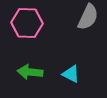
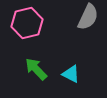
pink hexagon: rotated 16 degrees counterclockwise
green arrow: moved 6 px right, 3 px up; rotated 40 degrees clockwise
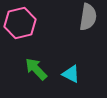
gray semicircle: rotated 16 degrees counterclockwise
pink hexagon: moved 7 px left
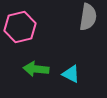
pink hexagon: moved 4 px down
green arrow: rotated 40 degrees counterclockwise
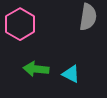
pink hexagon: moved 3 px up; rotated 16 degrees counterclockwise
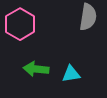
cyan triangle: rotated 36 degrees counterclockwise
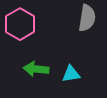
gray semicircle: moved 1 px left, 1 px down
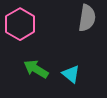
green arrow: rotated 25 degrees clockwise
cyan triangle: rotated 48 degrees clockwise
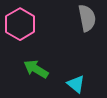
gray semicircle: rotated 20 degrees counterclockwise
cyan triangle: moved 5 px right, 10 px down
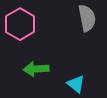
green arrow: rotated 35 degrees counterclockwise
